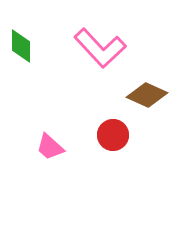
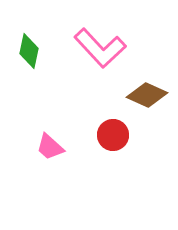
green diamond: moved 8 px right, 5 px down; rotated 12 degrees clockwise
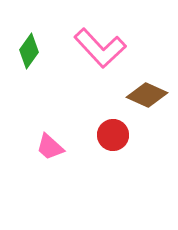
green diamond: rotated 24 degrees clockwise
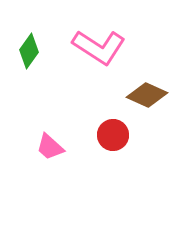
pink L-shape: moved 1 px left, 1 px up; rotated 14 degrees counterclockwise
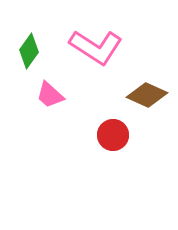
pink L-shape: moved 3 px left
pink trapezoid: moved 52 px up
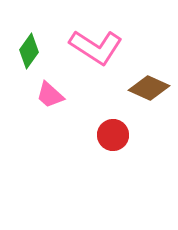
brown diamond: moved 2 px right, 7 px up
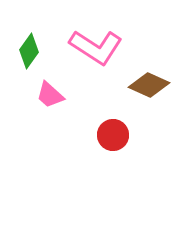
brown diamond: moved 3 px up
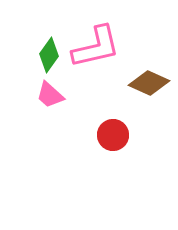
pink L-shape: rotated 46 degrees counterclockwise
green diamond: moved 20 px right, 4 px down
brown diamond: moved 2 px up
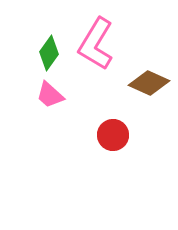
pink L-shape: moved 3 px up; rotated 134 degrees clockwise
green diamond: moved 2 px up
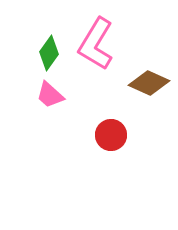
red circle: moved 2 px left
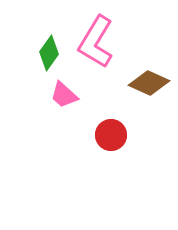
pink L-shape: moved 2 px up
pink trapezoid: moved 14 px right
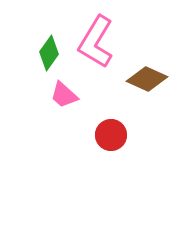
brown diamond: moved 2 px left, 4 px up
